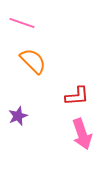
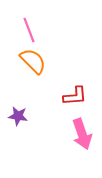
pink line: moved 7 px right, 7 px down; rotated 50 degrees clockwise
red L-shape: moved 2 px left
purple star: rotated 30 degrees clockwise
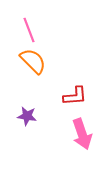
purple star: moved 9 px right
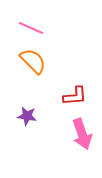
pink line: moved 2 px right, 2 px up; rotated 45 degrees counterclockwise
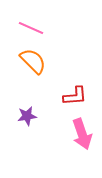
purple star: rotated 18 degrees counterclockwise
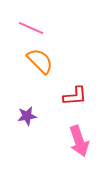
orange semicircle: moved 7 px right
pink arrow: moved 3 px left, 7 px down
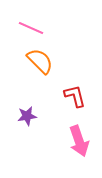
red L-shape: rotated 100 degrees counterclockwise
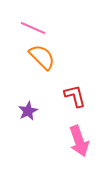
pink line: moved 2 px right
orange semicircle: moved 2 px right, 4 px up
purple star: moved 1 px right, 5 px up; rotated 18 degrees counterclockwise
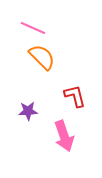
purple star: rotated 24 degrees clockwise
pink arrow: moved 15 px left, 5 px up
